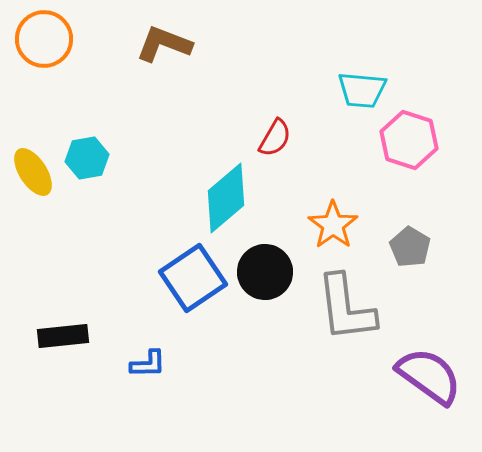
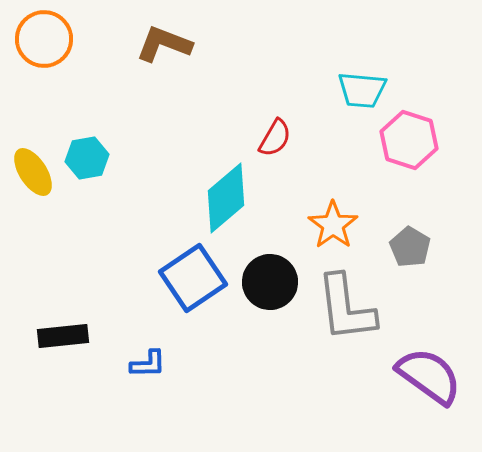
black circle: moved 5 px right, 10 px down
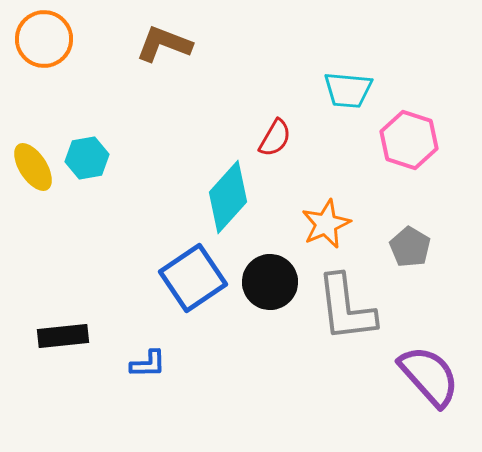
cyan trapezoid: moved 14 px left
yellow ellipse: moved 5 px up
cyan diamond: moved 2 px right, 1 px up; rotated 8 degrees counterclockwise
orange star: moved 7 px left, 1 px up; rotated 12 degrees clockwise
purple semicircle: rotated 12 degrees clockwise
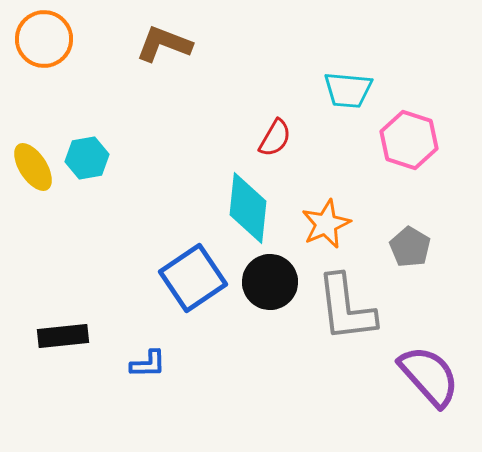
cyan diamond: moved 20 px right, 11 px down; rotated 36 degrees counterclockwise
